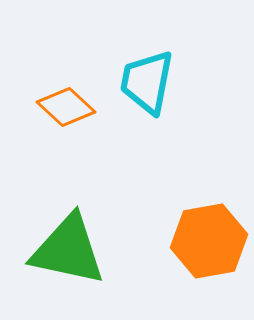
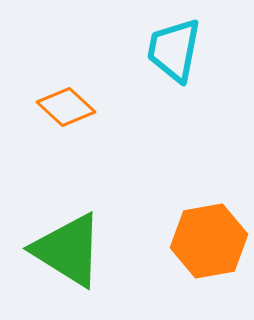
cyan trapezoid: moved 27 px right, 32 px up
green triangle: rotated 20 degrees clockwise
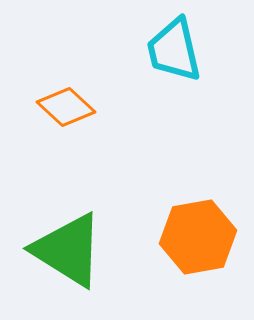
cyan trapezoid: rotated 24 degrees counterclockwise
orange hexagon: moved 11 px left, 4 px up
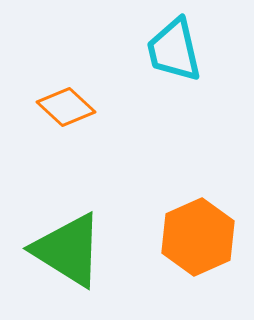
orange hexagon: rotated 14 degrees counterclockwise
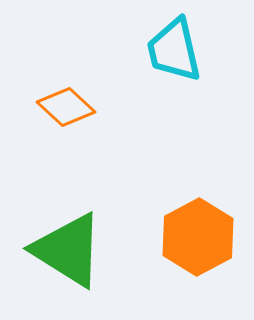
orange hexagon: rotated 4 degrees counterclockwise
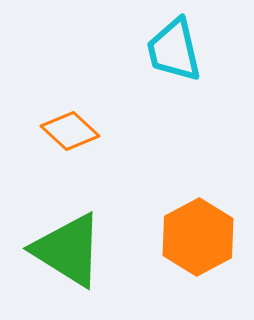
orange diamond: moved 4 px right, 24 px down
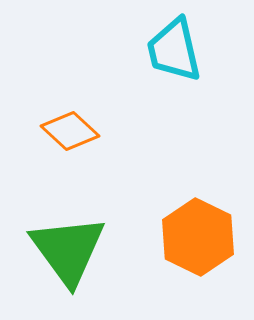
orange hexagon: rotated 6 degrees counterclockwise
green triangle: rotated 22 degrees clockwise
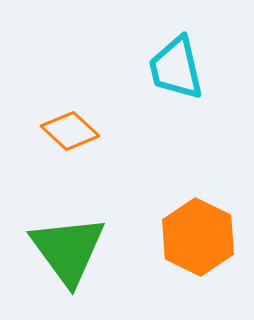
cyan trapezoid: moved 2 px right, 18 px down
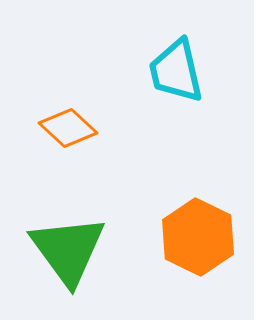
cyan trapezoid: moved 3 px down
orange diamond: moved 2 px left, 3 px up
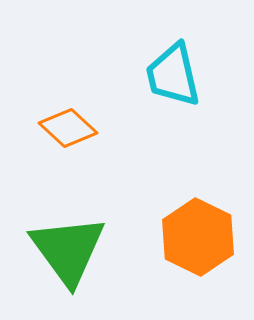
cyan trapezoid: moved 3 px left, 4 px down
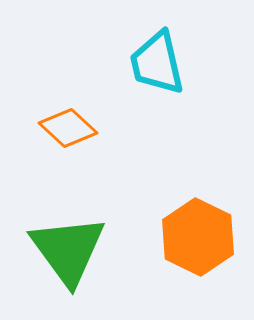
cyan trapezoid: moved 16 px left, 12 px up
